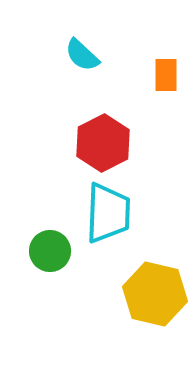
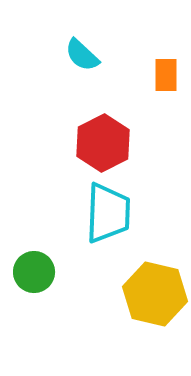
green circle: moved 16 px left, 21 px down
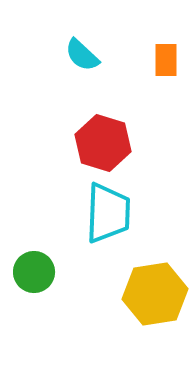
orange rectangle: moved 15 px up
red hexagon: rotated 16 degrees counterclockwise
yellow hexagon: rotated 22 degrees counterclockwise
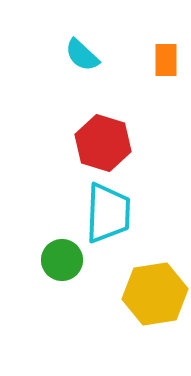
green circle: moved 28 px right, 12 px up
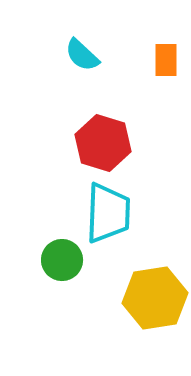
yellow hexagon: moved 4 px down
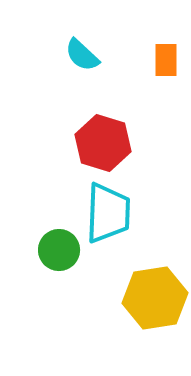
green circle: moved 3 px left, 10 px up
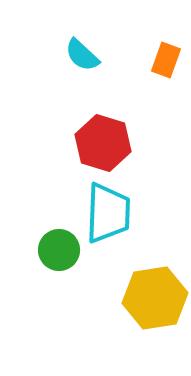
orange rectangle: rotated 20 degrees clockwise
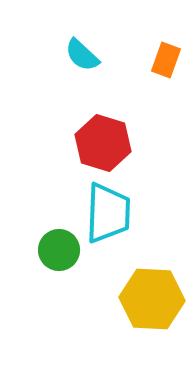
yellow hexagon: moved 3 px left, 1 px down; rotated 12 degrees clockwise
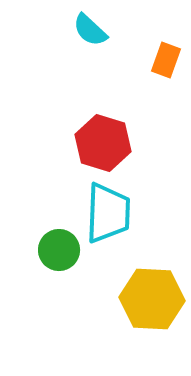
cyan semicircle: moved 8 px right, 25 px up
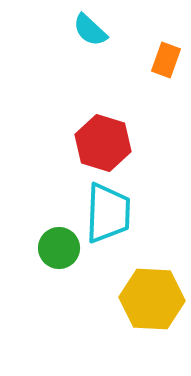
green circle: moved 2 px up
